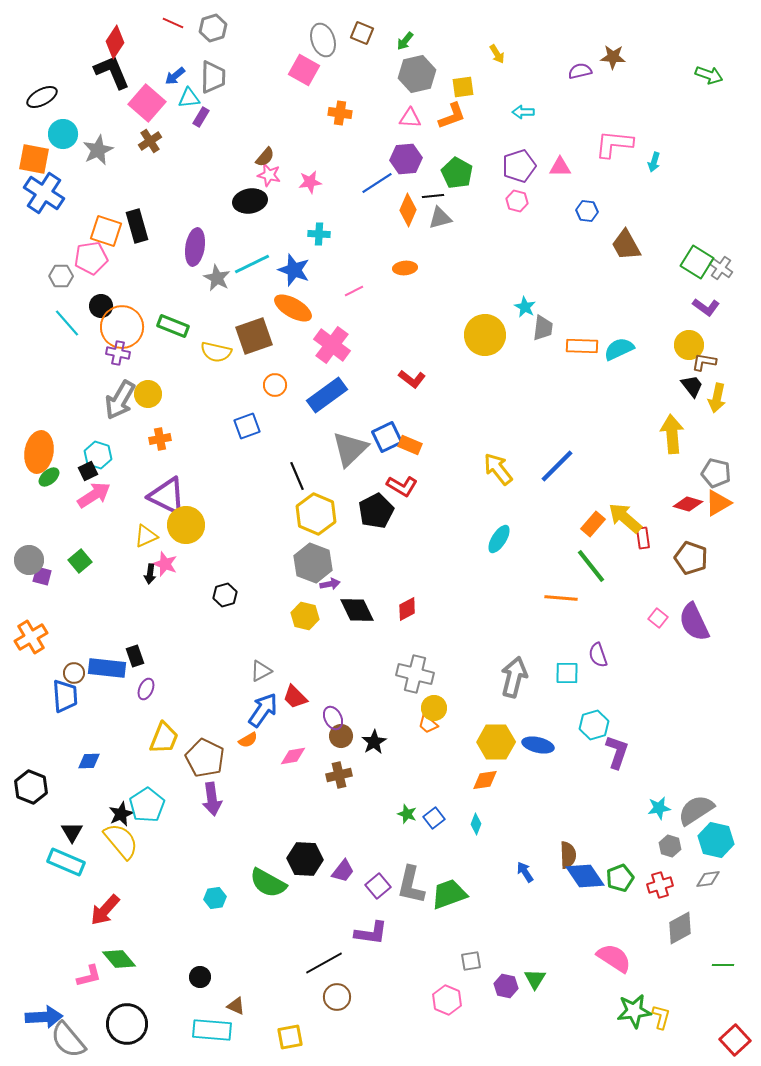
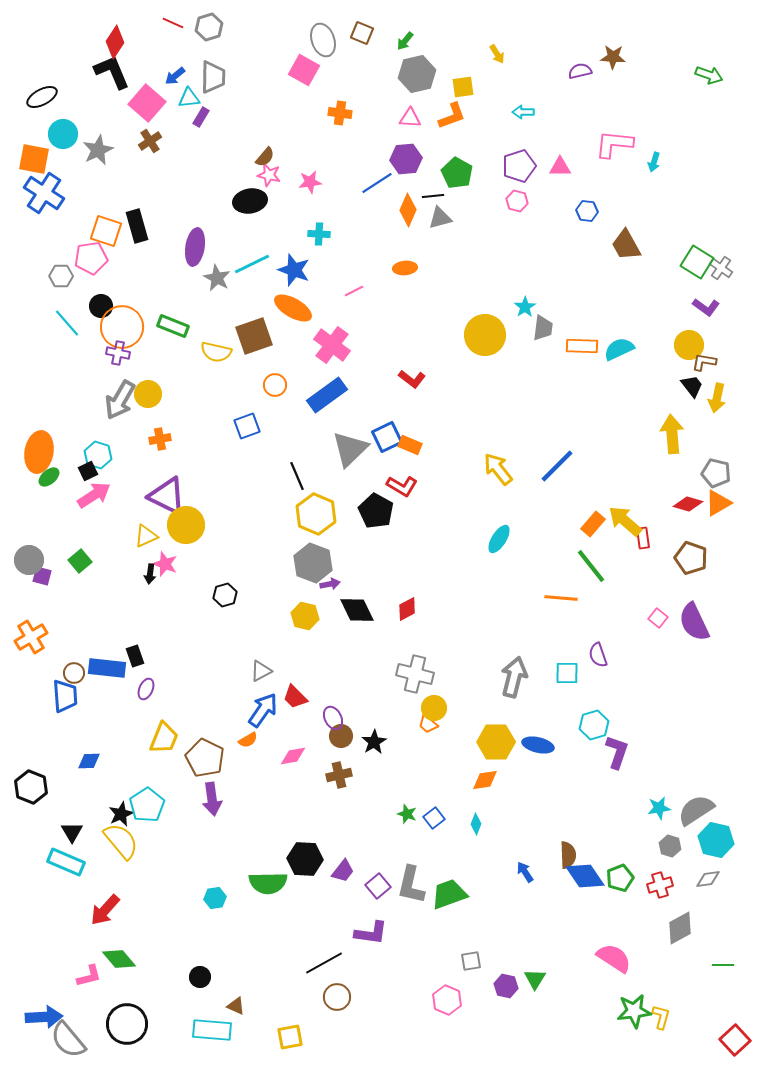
gray hexagon at (213, 28): moved 4 px left, 1 px up
cyan star at (525, 307): rotated 10 degrees clockwise
black pentagon at (376, 511): rotated 16 degrees counterclockwise
yellow arrow at (625, 518): moved 3 px down
green semicircle at (268, 883): rotated 30 degrees counterclockwise
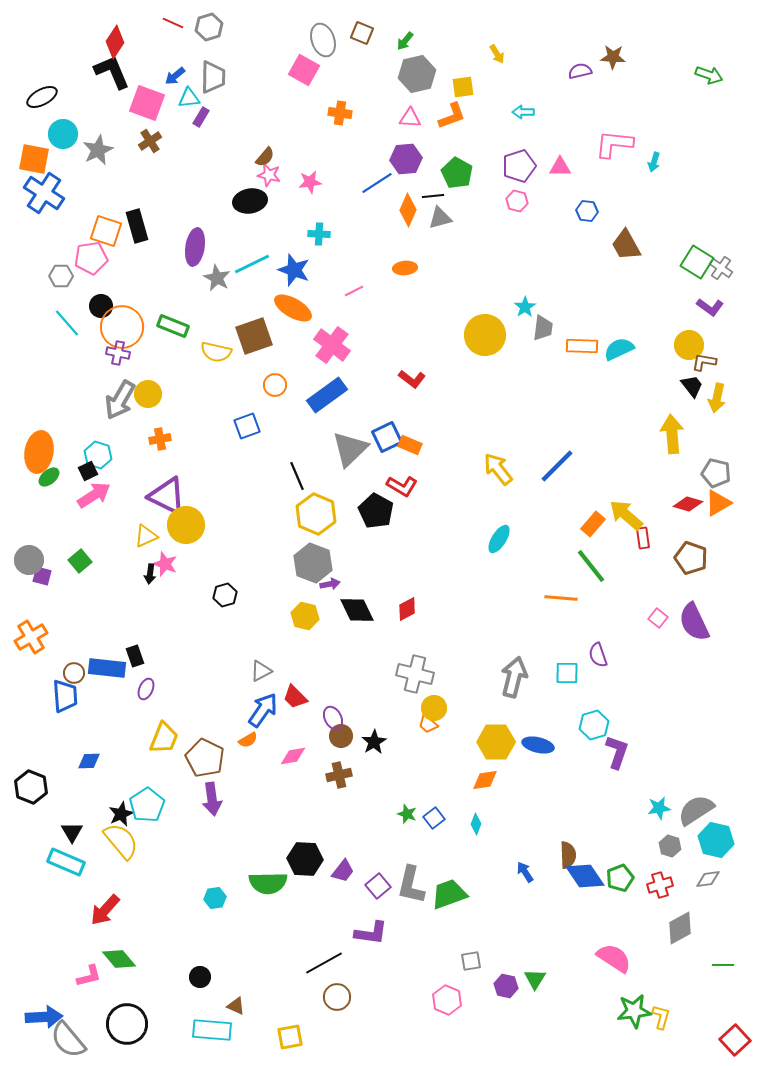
pink square at (147, 103): rotated 21 degrees counterclockwise
purple L-shape at (706, 307): moved 4 px right
yellow arrow at (625, 521): moved 1 px right, 6 px up
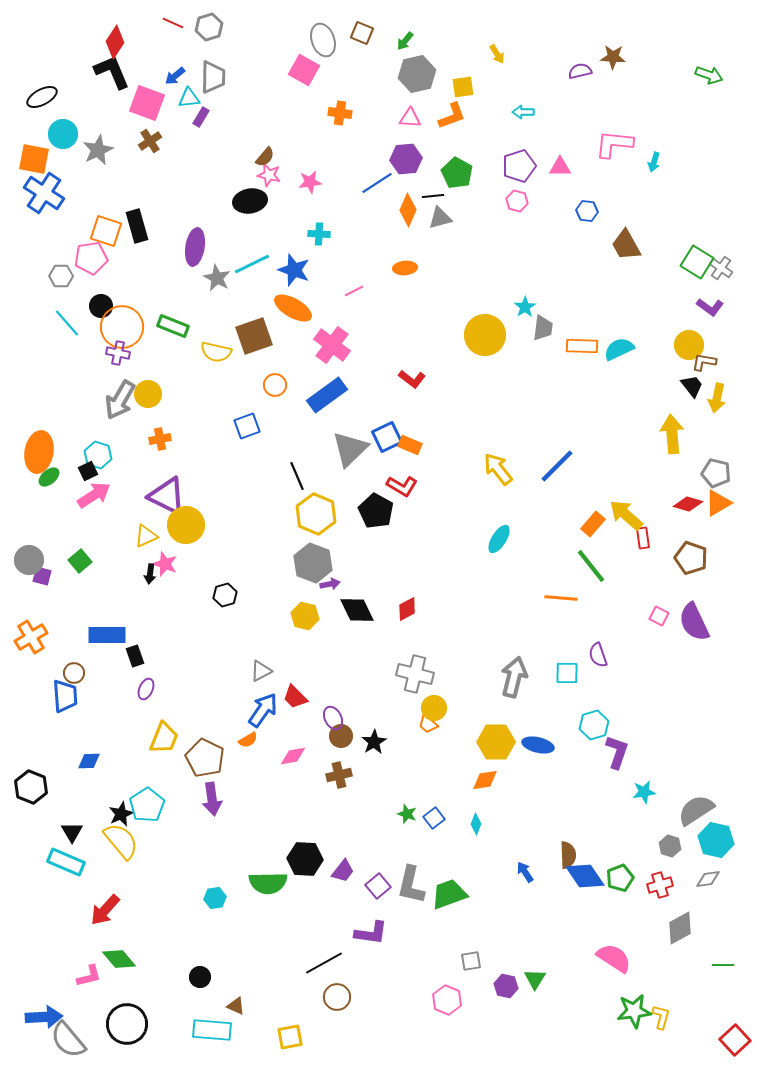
pink square at (658, 618): moved 1 px right, 2 px up; rotated 12 degrees counterclockwise
blue rectangle at (107, 668): moved 33 px up; rotated 6 degrees counterclockwise
cyan star at (659, 808): moved 15 px left, 16 px up
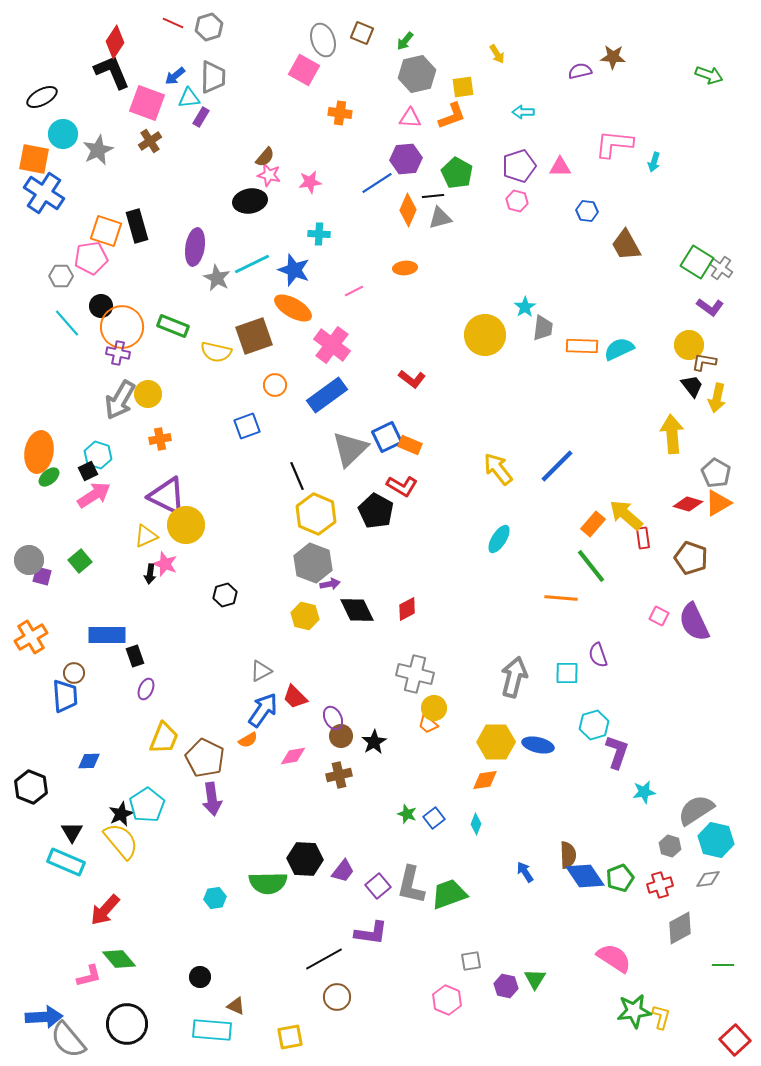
gray pentagon at (716, 473): rotated 16 degrees clockwise
black line at (324, 963): moved 4 px up
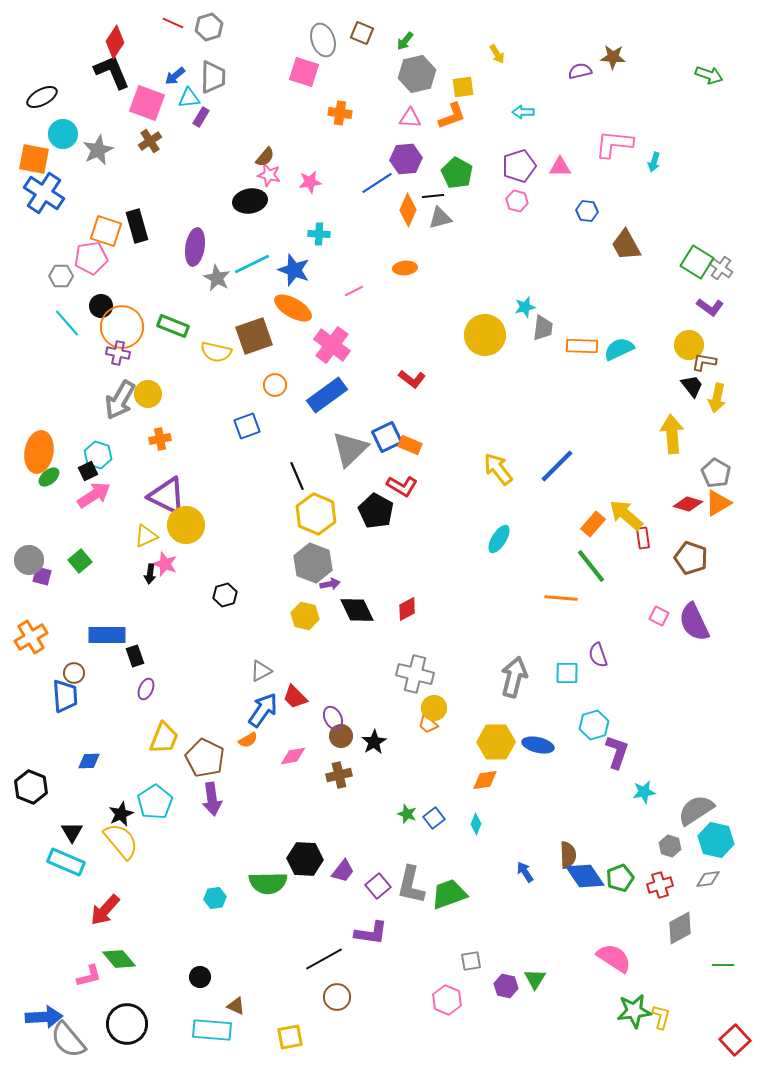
pink square at (304, 70): moved 2 px down; rotated 12 degrees counterclockwise
cyan star at (525, 307): rotated 20 degrees clockwise
cyan pentagon at (147, 805): moved 8 px right, 3 px up
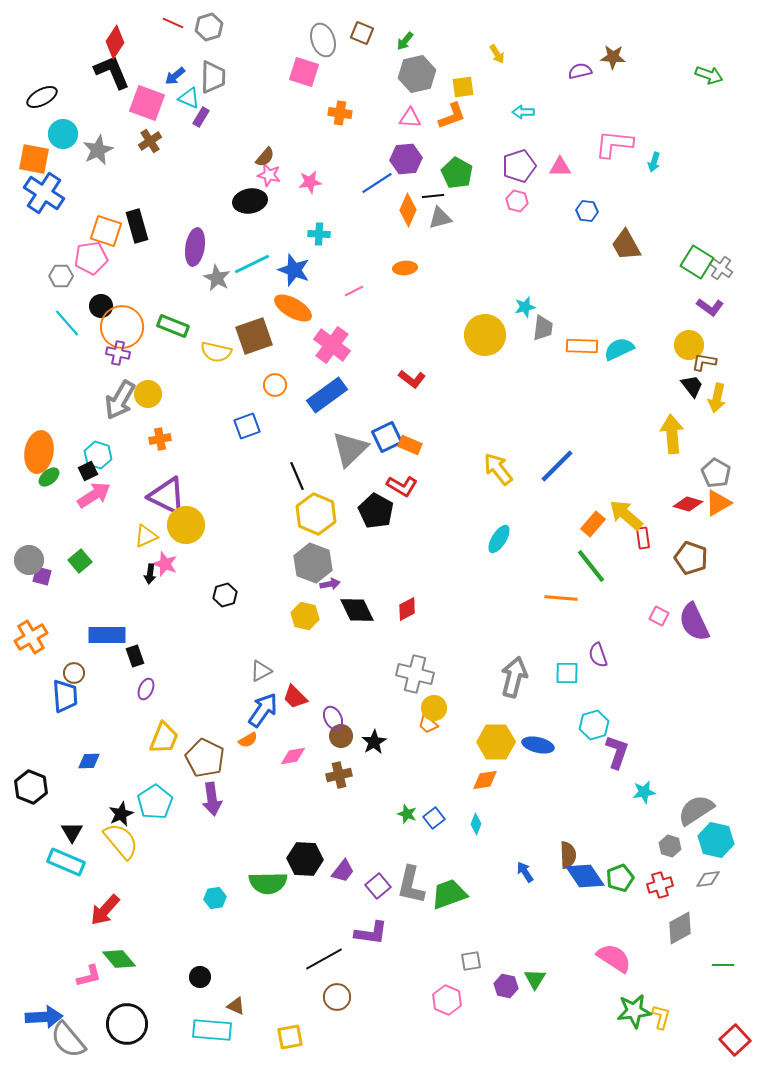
cyan triangle at (189, 98): rotated 30 degrees clockwise
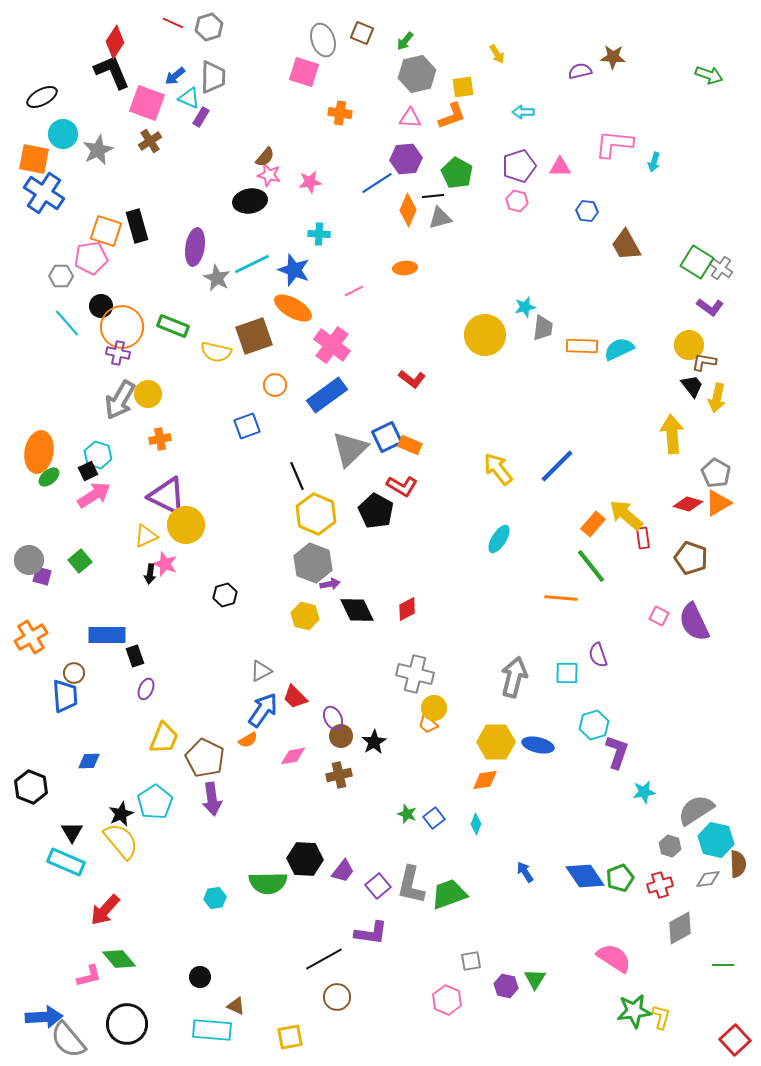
brown semicircle at (568, 855): moved 170 px right, 9 px down
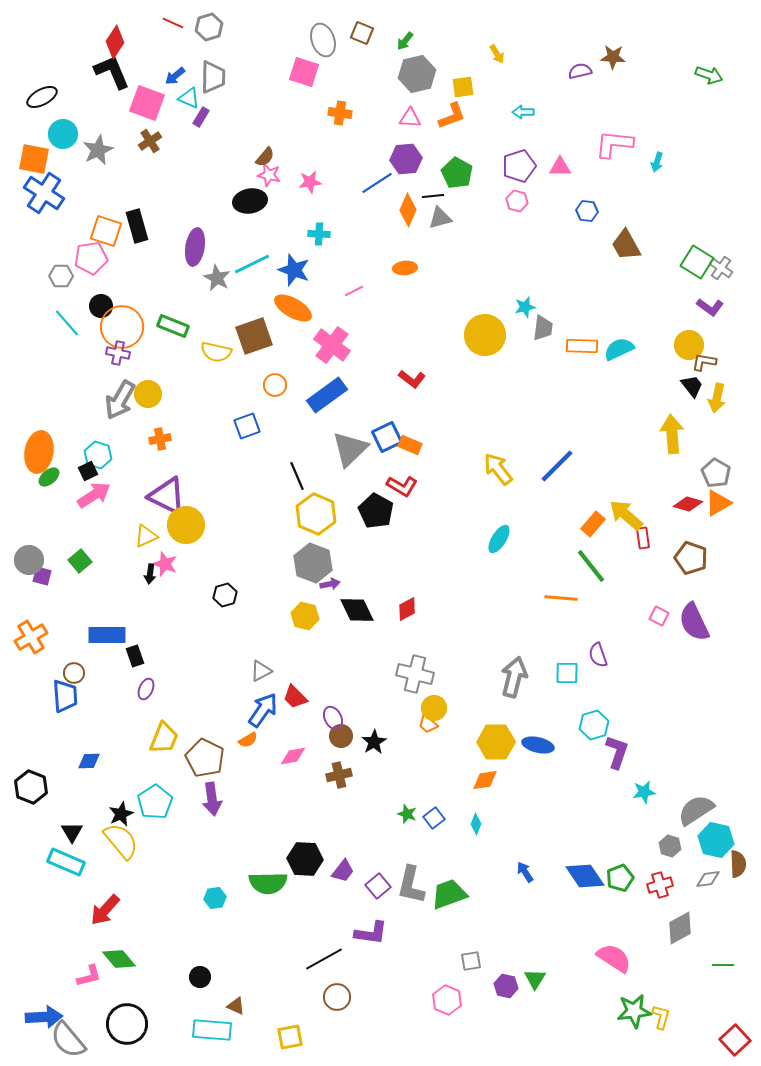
cyan arrow at (654, 162): moved 3 px right
